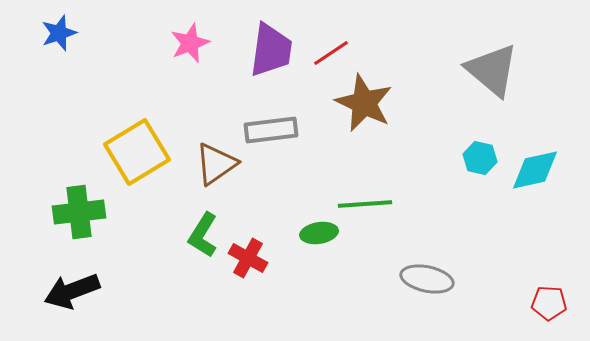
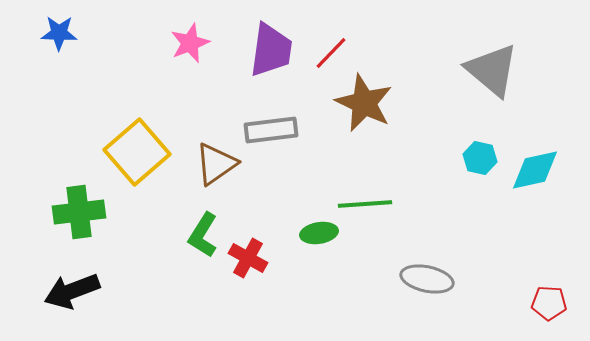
blue star: rotated 21 degrees clockwise
red line: rotated 12 degrees counterclockwise
yellow square: rotated 10 degrees counterclockwise
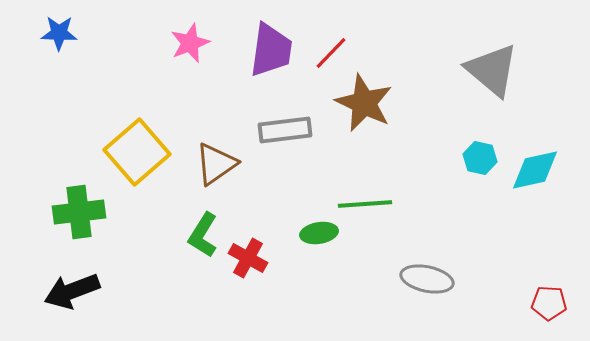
gray rectangle: moved 14 px right
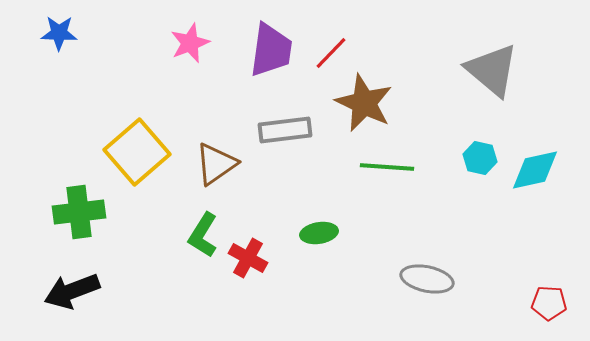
green line: moved 22 px right, 37 px up; rotated 8 degrees clockwise
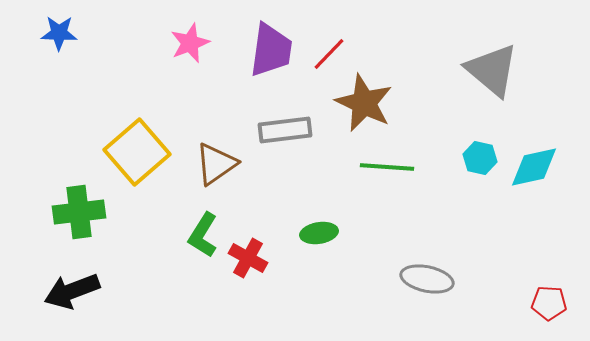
red line: moved 2 px left, 1 px down
cyan diamond: moved 1 px left, 3 px up
